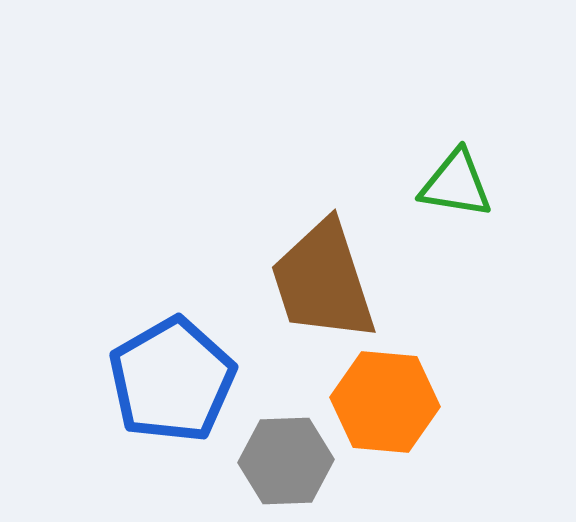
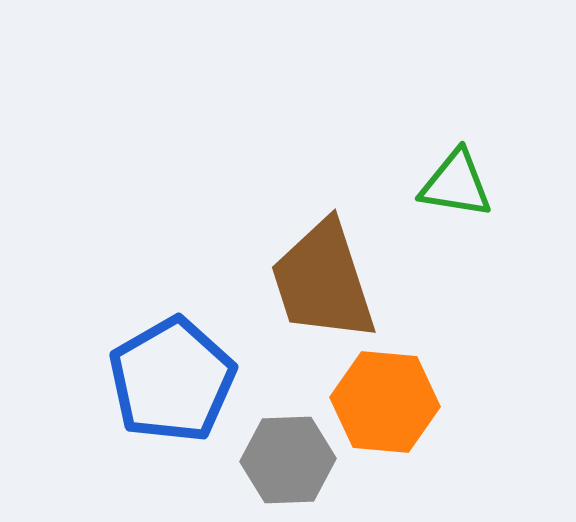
gray hexagon: moved 2 px right, 1 px up
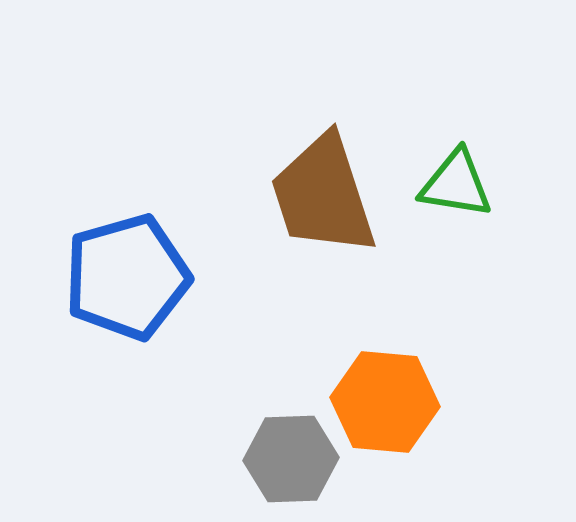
brown trapezoid: moved 86 px up
blue pentagon: moved 45 px left, 103 px up; rotated 14 degrees clockwise
gray hexagon: moved 3 px right, 1 px up
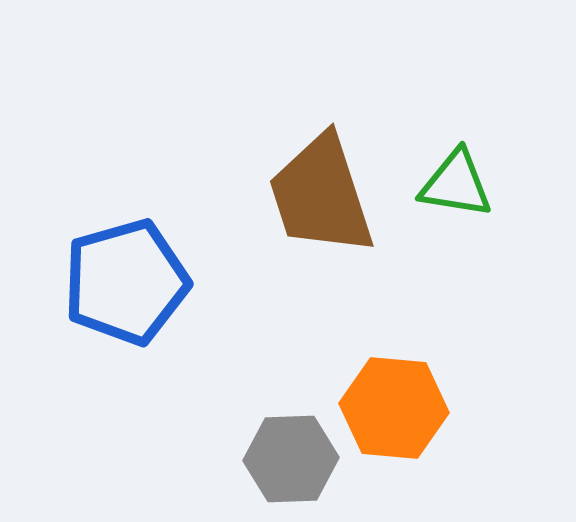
brown trapezoid: moved 2 px left
blue pentagon: moved 1 px left, 5 px down
orange hexagon: moved 9 px right, 6 px down
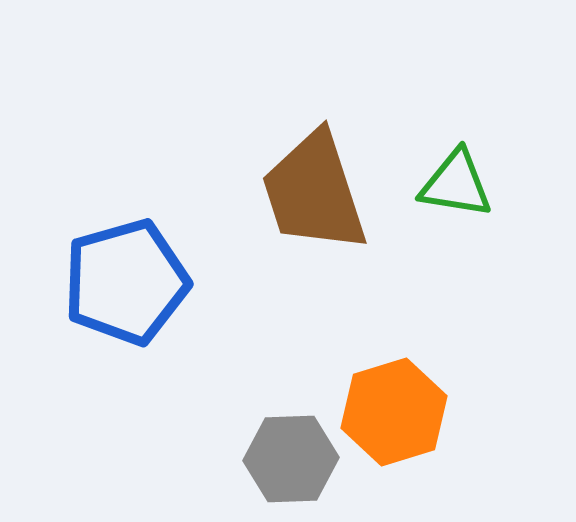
brown trapezoid: moved 7 px left, 3 px up
orange hexagon: moved 4 px down; rotated 22 degrees counterclockwise
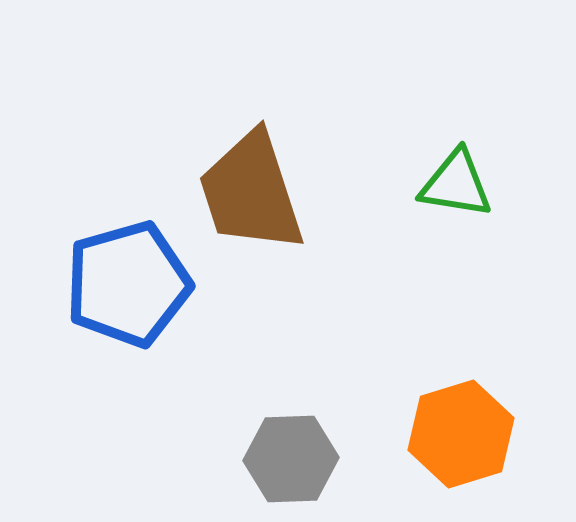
brown trapezoid: moved 63 px left
blue pentagon: moved 2 px right, 2 px down
orange hexagon: moved 67 px right, 22 px down
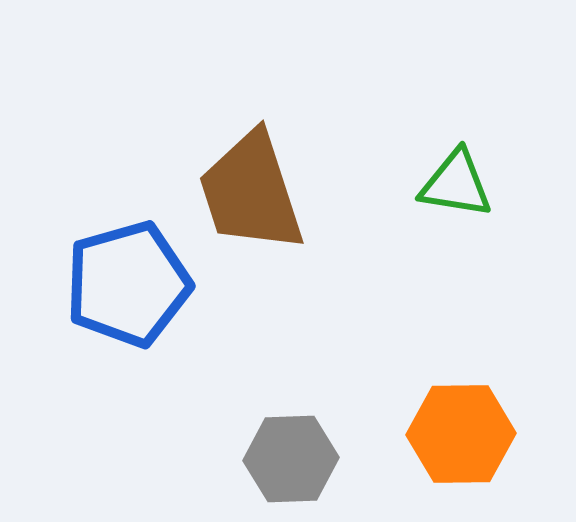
orange hexagon: rotated 16 degrees clockwise
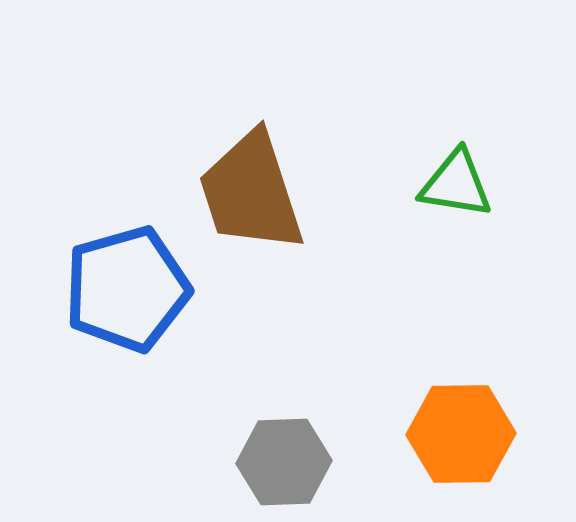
blue pentagon: moved 1 px left, 5 px down
gray hexagon: moved 7 px left, 3 px down
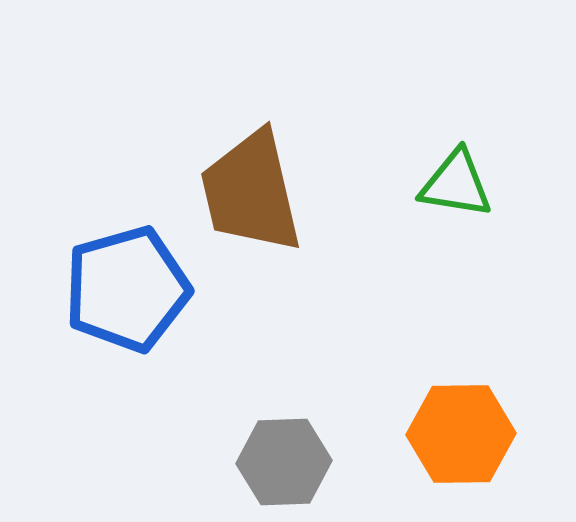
brown trapezoid: rotated 5 degrees clockwise
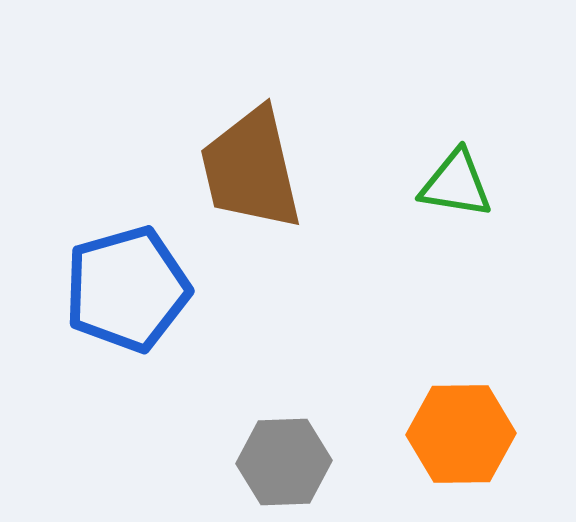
brown trapezoid: moved 23 px up
